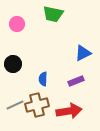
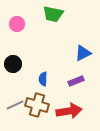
brown cross: rotated 30 degrees clockwise
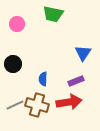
blue triangle: rotated 30 degrees counterclockwise
red arrow: moved 9 px up
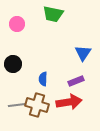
gray line: moved 2 px right; rotated 18 degrees clockwise
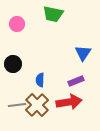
blue semicircle: moved 3 px left, 1 px down
brown cross: rotated 30 degrees clockwise
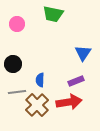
gray line: moved 13 px up
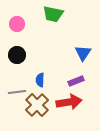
black circle: moved 4 px right, 9 px up
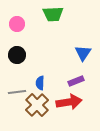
green trapezoid: rotated 15 degrees counterclockwise
blue semicircle: moved 3 px down
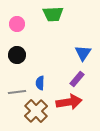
purple rectangle: moved 1 px right, 2 px up; rotated 28 degrees counterclockwise
brown cross: moved 1 px left, 6 px down
